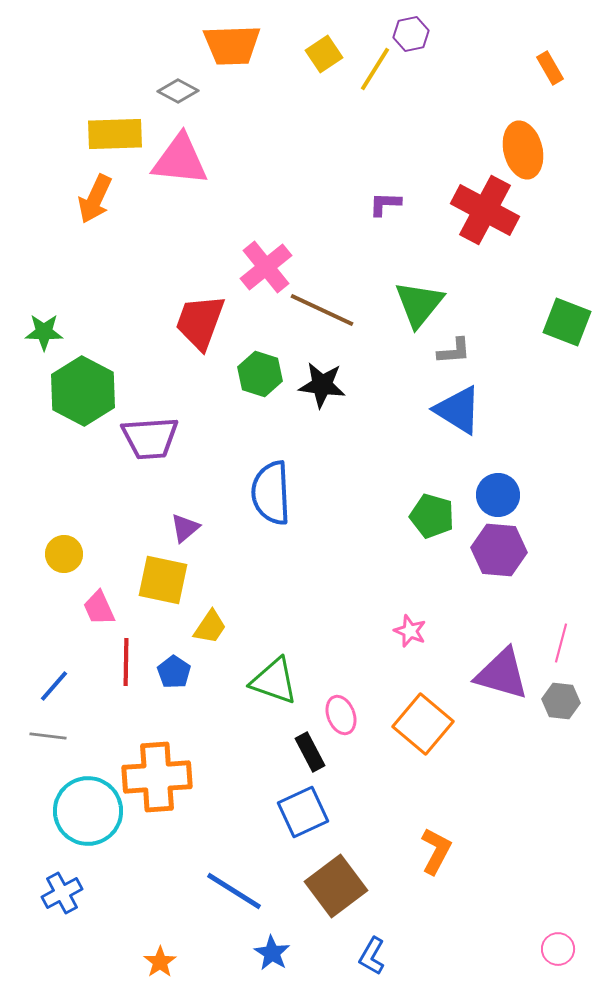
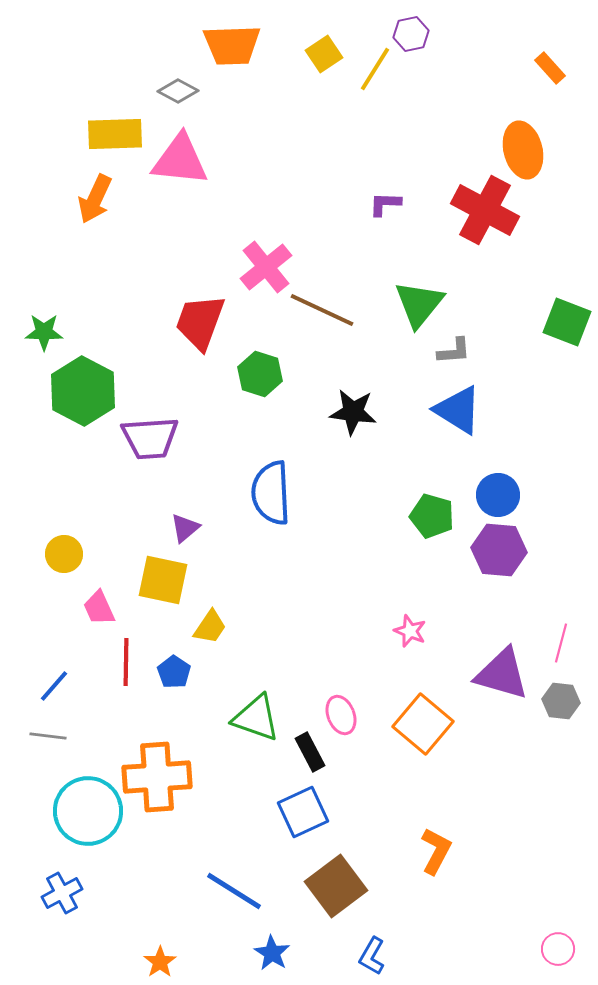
orange rectangle at (550, 68): rotated 12 degrees counterclockwise
black star at (322, 385): moved 31 px right, 27 px down
green triangle at (274, 681): moved 18 px left, 37 px down
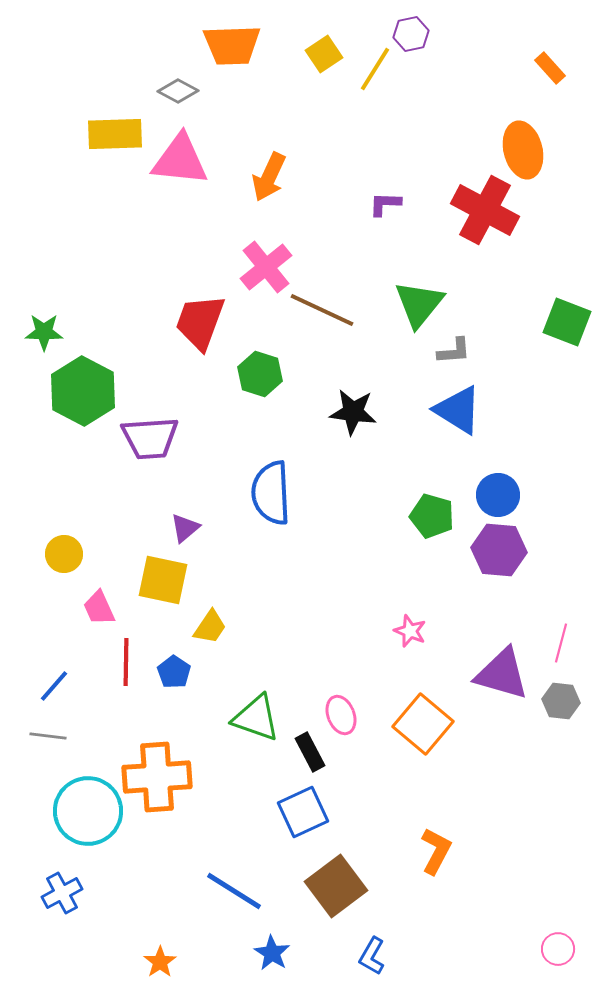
orange arrow at (95, 199): moved 174 px right, 22 px up
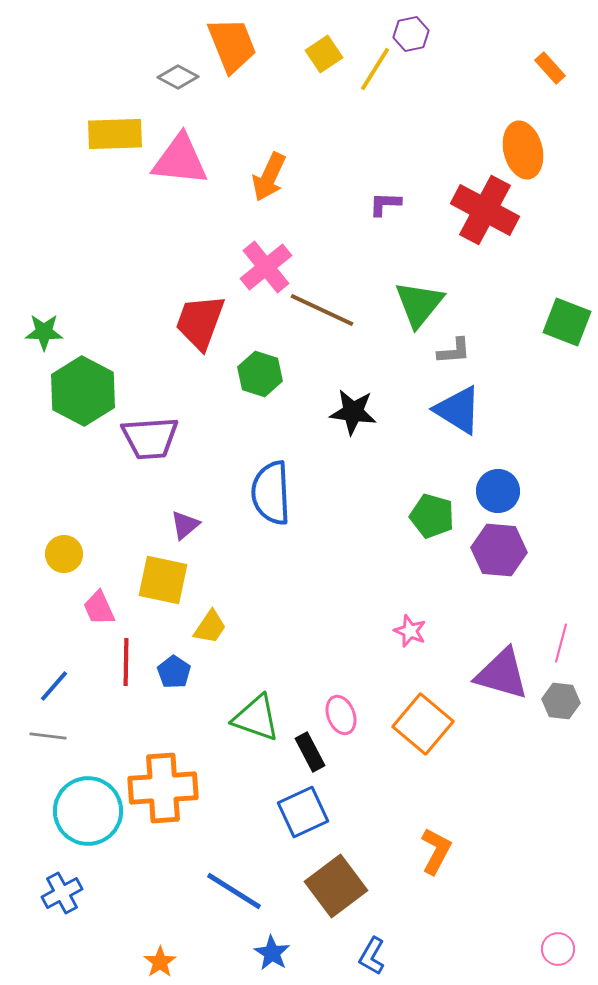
orange trapezoid at (232, 45): rotated 110 degrees counterclockwise
gray diamond at (178, 91): moved 14 px up
blue circle at (498, 495): moved 4 px up
purple triangle at (185, 528): moved 3 px up
orange cross at (157, 777): moved 6 px right, 11 px down
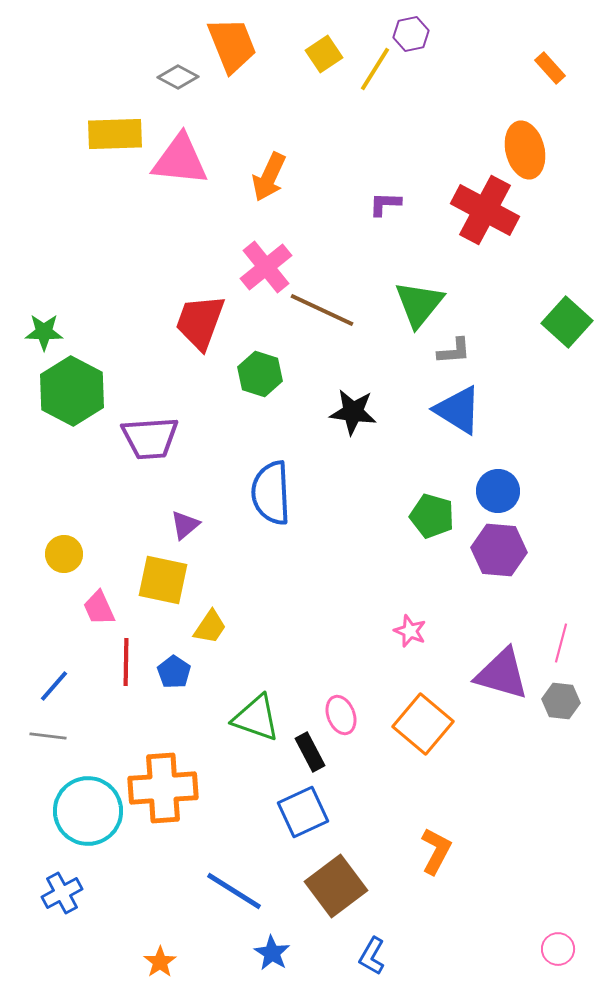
orange ellipse at (523, 150): moved 2 px right
green square at (567, 322): rotated 21 degrees clockwise
green hexagon at (83, 391): moved 11 px left
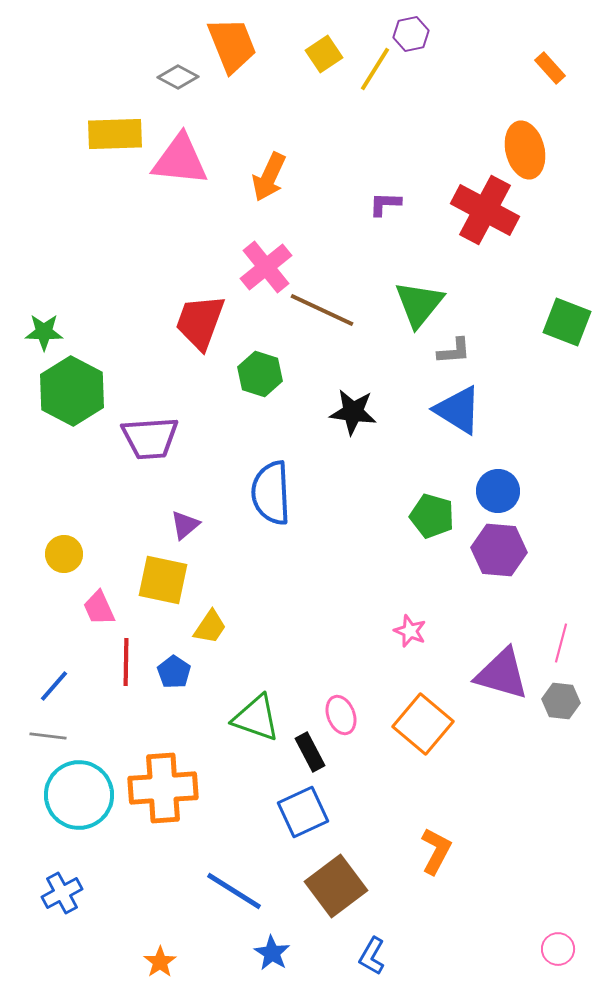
green square at (567, 322): rotated 21 degrees counterclockwise
cyan circle at (88, 811): moved 9 px left, 16 px up
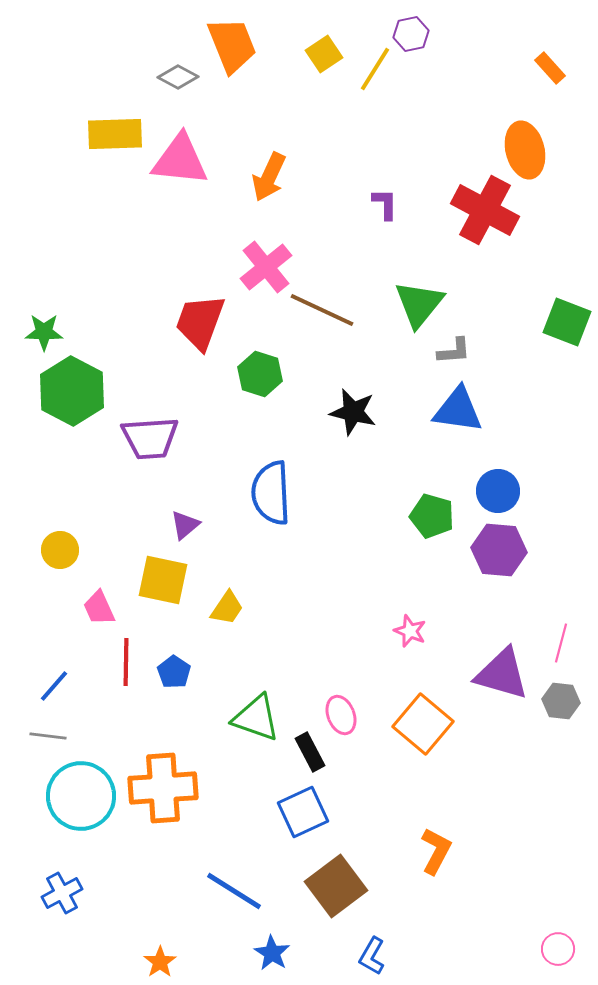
purple L-shape at (385, 204): rotated 88 degrees clockwise
blue triangle at (458, 410): rotated 24 degrees counterclockwise
black star at (353, 412): rotated 6 degrees clockwise
yellow circle at (64, 554): moved 4 px left, 4 px up
yellow trapezoid at (210, 627): moved 17 px right, 19 px up
cyan circle at (79, 795): moved 2 px right, 1 px down
